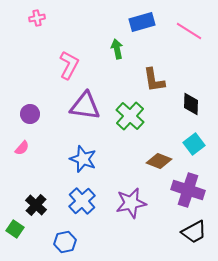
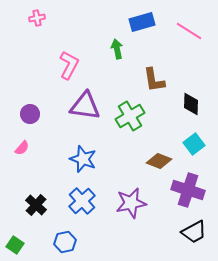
green cross: rotated 16 degrees clockwise
green square: moved 16 px down
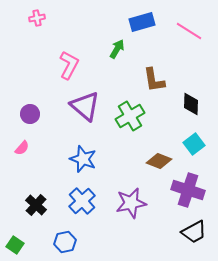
green arrow: rotated 42 degrees clockwise
purple triangle: rotated 32 degrees clockwise
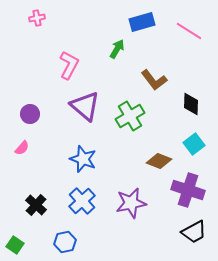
brown L-shape: rotated 28 degrees counterclockwise
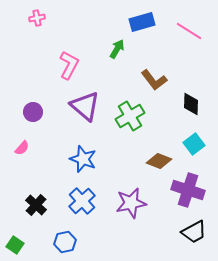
purple circle: moved 3 px right, 2 px up
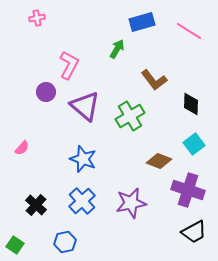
purple circle: moved 13 px right, 20 px up
